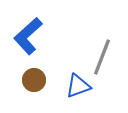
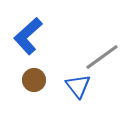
gray line: rotated 33 degrees clockwise
blue triangle: rotated 48 degrees counterclockwise
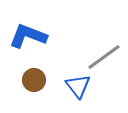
blue L-shape: rotated 63 degrees clockwise
gray line: moved 2 px right
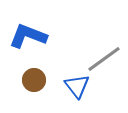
gray line: moved 2 px down
blue triangle: moved 1 px left
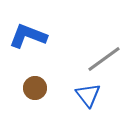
brown circle: moved 1 px right, 8 px down
blue triangle: moved 11 px right, 9 px down
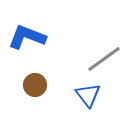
blue L-shape: moved 1 px left, 1 px down
brown circle: moved 3 px up
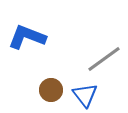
brown circle: moved 16 px right, 5 px down
blue triangle: moved 3 px left
